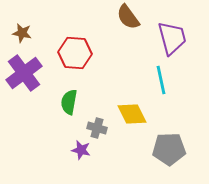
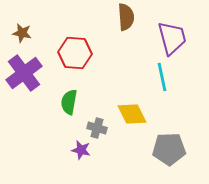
brown semicircle: moved 2 px left; rotated 148 degrees counterclockwise
cyan line: moved 1 px right, 3 px up
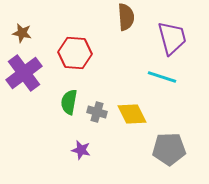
cyan line: rotated 60 degrees counterclockwise
gray cross: moved 16 px up
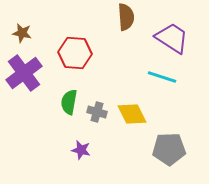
purple trapezoid: rotated 42 degrees counterclockwise
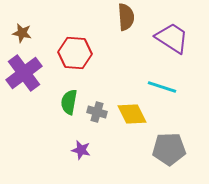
cyan line: moved 10 px down
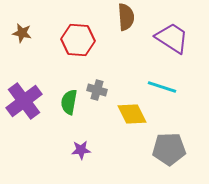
red hexagon: moved 3 px right, 13 px up
purple cross: moved 28 px down
gray cross: moved 22 px up
purple star: rotated 18 degrees counterclockwise
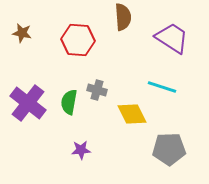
brown semicircle: moved 3 px left
purple cross: moved 4 px right, 2 px down; rotated 15 degrees counterclockwise
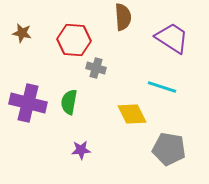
red hexagon: moved 4 px left
gray cross: moved 1 px left, 22 px up
purple cross: rotated 24 degrees counterclockwise
gray pentagon: rotated 12 degrees clockwise
